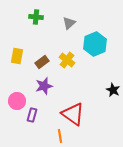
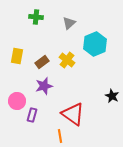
black star: moved 1 px left, 6 px down
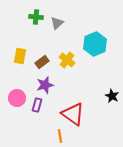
gray triangle: moved 12 px left
yellow rectangle: moved 3 px right
purple star: moved 1 px right, 1 px up
pink circle: moved 3 px up
purple rectangle: moved 5 px right, 10 px up
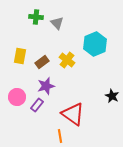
gray triangle: rotated 32 degrees counterclockwise
purple star: moved 1 px right, 1 px down
pink circle: moved 1 px up
purple rectangle: rotated 24 degrees clockwise
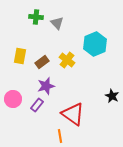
pink circle: moved 4 px left, 2 px down
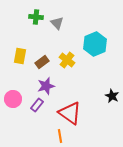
red triangle: moved 3 px left, 1 px up
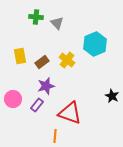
yellow rectangle: rotated 21 degrees counterclockwise
red triangle: rotated 15 degrees counterclockwise
orange line: moved 5 px left; rotated 16 degrees clockwise
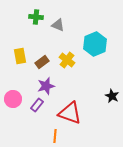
gray triangle: moved 1 px right, 2 px down; rotated 24 degrees counterclockwise
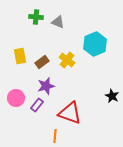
gray triangle: moved 3 px up
pink circle: moved 3 px right, 1 px up
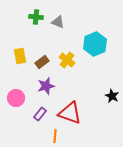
purple rectangle: moved 3 px right, 9 px down
